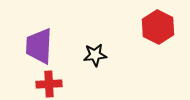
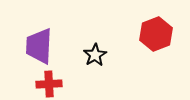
red hexagon: moved 2 px left, 7 px down; rotated 12 degrees clockwise
black star: rotated 25 degrees counterclockwise
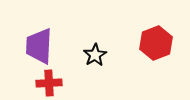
red hexagon: moved 9 px down
red cross: moved 1 px up
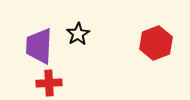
black star: moved 17 px left, 21 px up
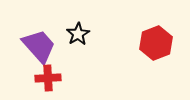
purple trapezoid: rotated 135 degrees clockwise
red cross: moved 1 px left, 5 px up
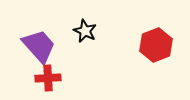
black star: moved 7 px right, 3 px up; rotated 15 degrees counterclockwise
red hexagon: moved 2 px down
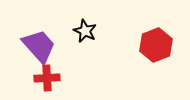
red cross: moved 1 px left
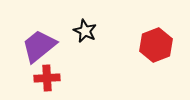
purple trapezoid: rotated 87 degrees counterclockwise
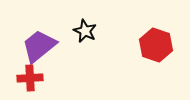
red hexagon: rotated 20 degrees counterclockwise
red cross: moved 17 px left
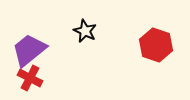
purple trapezoid: moved 10 px left, 4 px down
red cross: rotated 30 degrees clockwise
